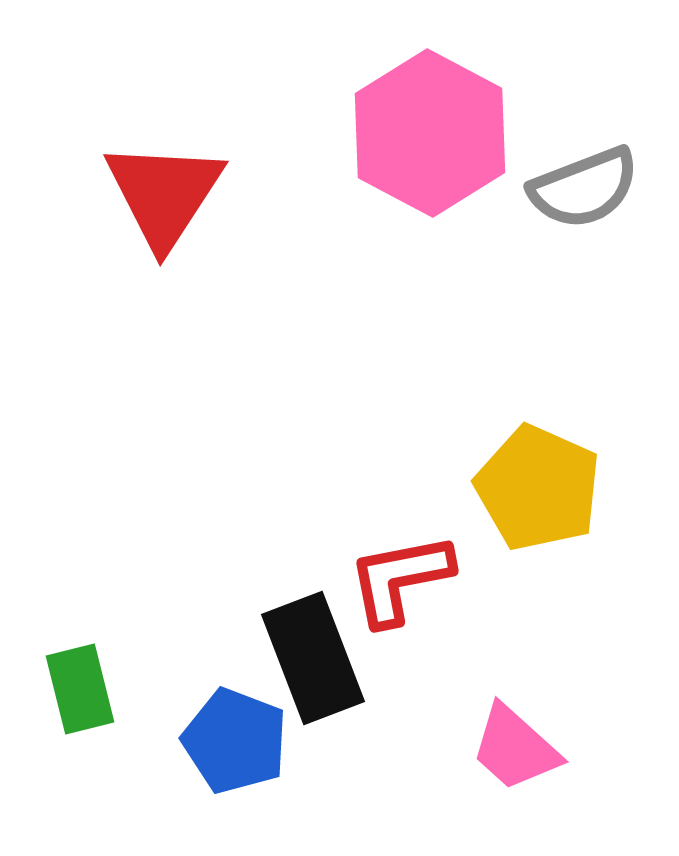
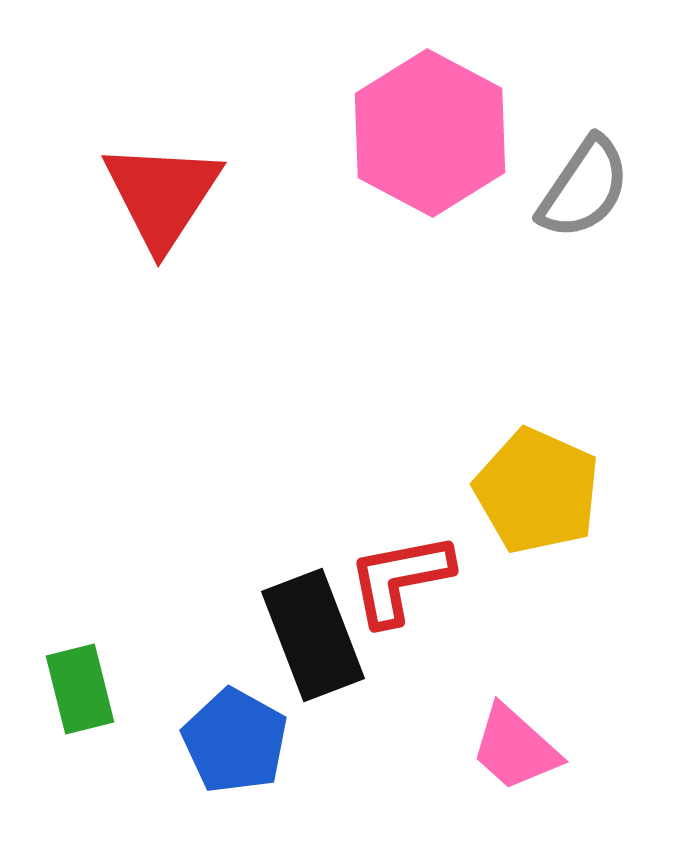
gray semicircle: rotated 35 degrees counterclockwise
red triangle: moved 2 px left, 1 px down
yellow pentagon: moved 1 px left, 3 px down
black rectangle: moved 23 px up
blue pentagon: rotated 8 degrees clockwise
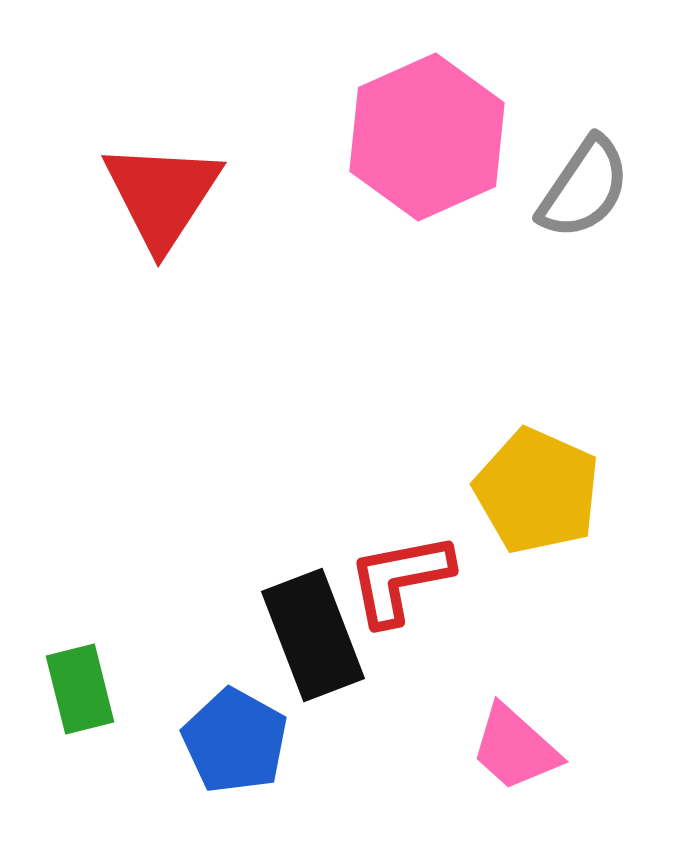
pink hexagon: moved 3 px left, 4 px down; rotated 8 degrees clockwise
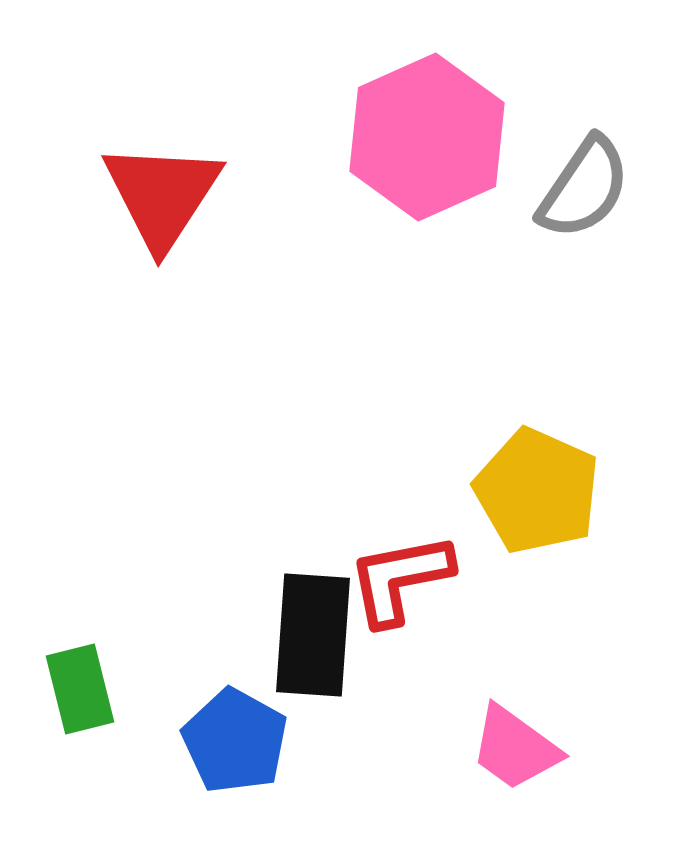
black rectangle: rotated 25 degrees clockwise
pink trapezoid: rotated 6 degrees counterclockwise
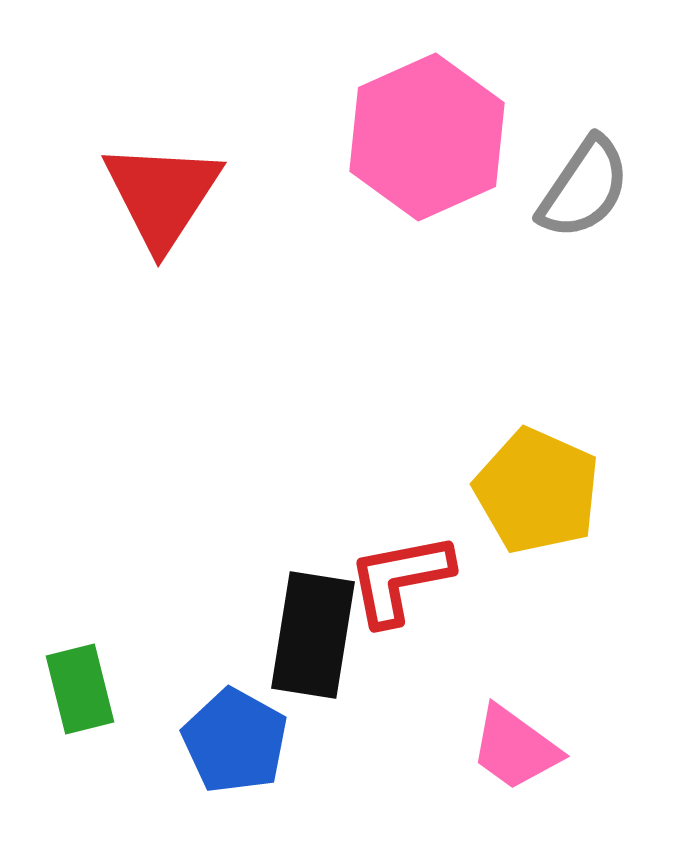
black rectangle: rotated 5 degrees clockwise
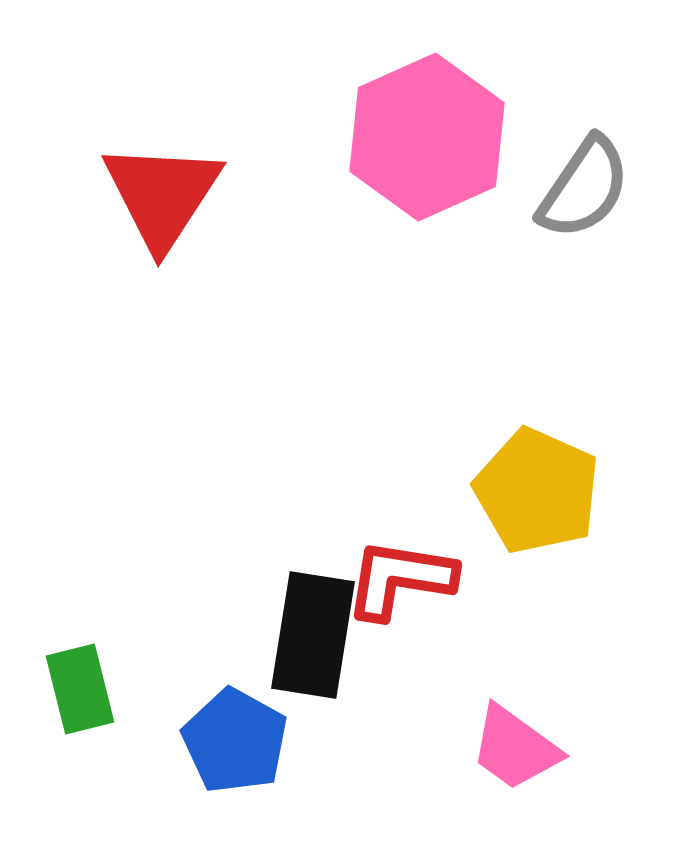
red L-shape: rotated 20 degrees clockwise
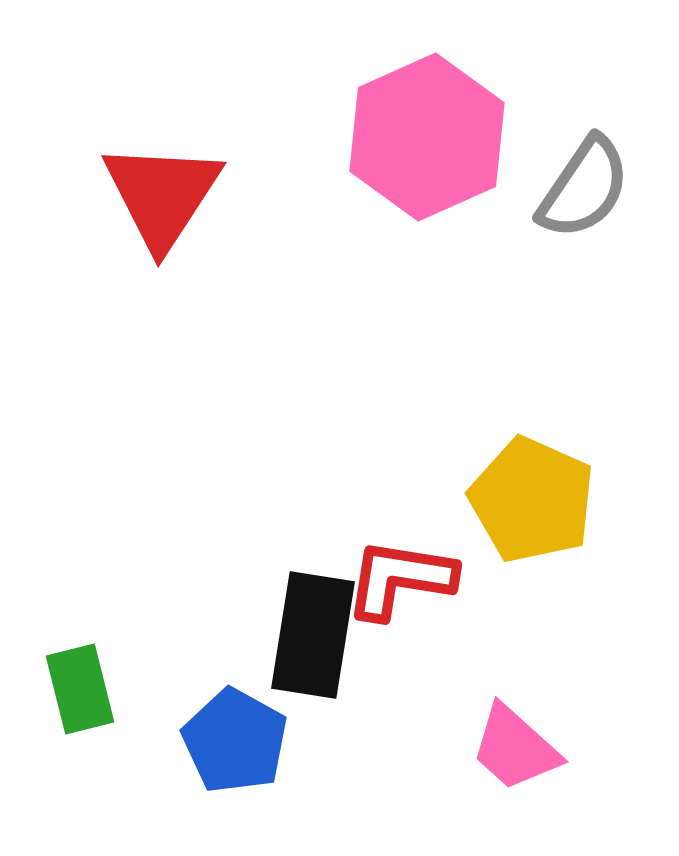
yellow pentagon: moved 5 px left, 9 px down
pink trapezoid: rotated 6 degrees clockwise
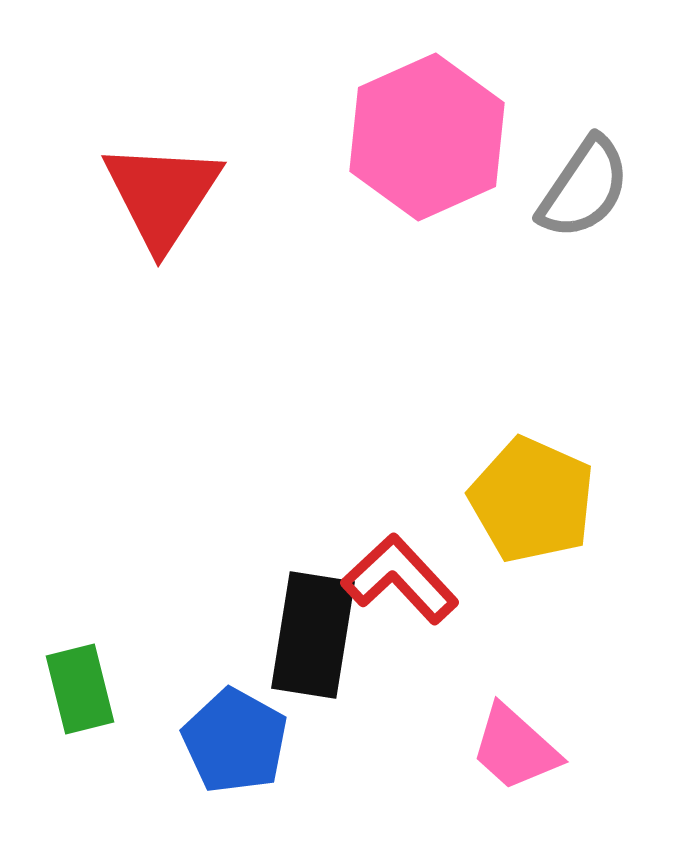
red L-shape: rotated 38 degrees clockwise
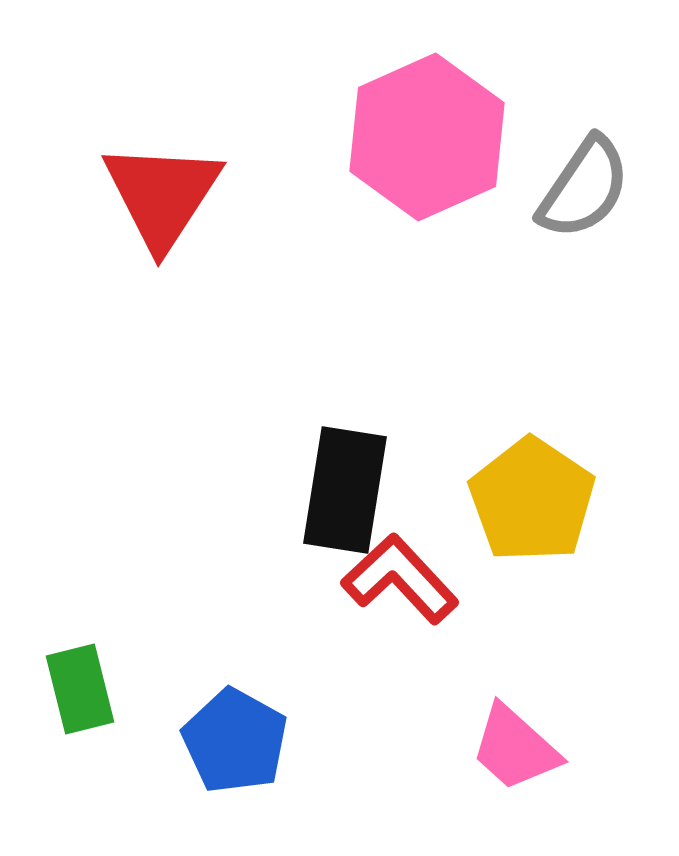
yellow pentagon: rotated 10 degrees clockwise
black rectangle: moved 32 px right, 145 px up
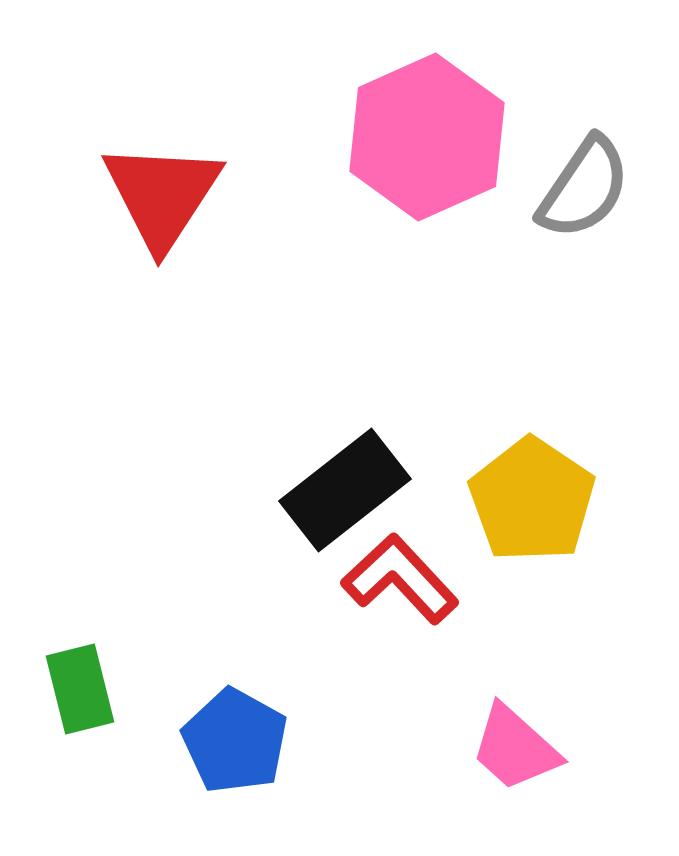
black rectangle: rotated 43 degrees clockwise
